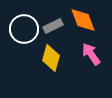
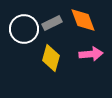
gray rectangle: moved 1 px left, 3 px up
pink arrow: rotated 120 degrees clockwise
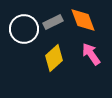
gray rectangle: moved 1 px right, 1 px up
pink arrow: rotated 120 degrees counterclockwise
yellow diamond: moved 3 px right; rotated 32 degrees clockwise
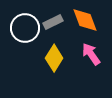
orange diamond: moved 2 px right
white circle: moved 1 px right, 1 px up
yellow diamond: rotated 16 degrees counterclockwise
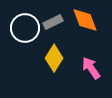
pink arrow: moved 14 px down
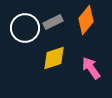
orange diamond: moved 1 px right; rotated 60 degrees clockwise
yellow diamond: rotated 40 degrees clockwise
